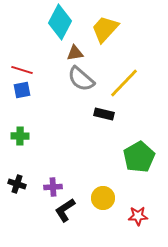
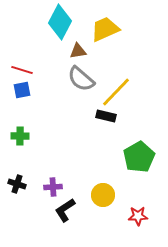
yellow trapezoid: rotated 24 degrees clockwise
brown triangle: moved 3 px right, 2 px up
yellow line: moved 8 px left, 9 px down
black rectangle: moved 2 px right, 2 px down
yellow circle: moved 3 px up
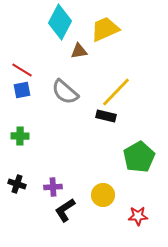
brown triangle: moved 1 px right
red line: rotated 15 degrees clockwise
gray semicircle: moved 16 px left, 13 px down
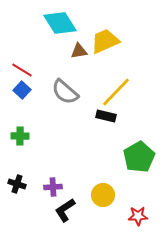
cyan diamond: moved 1 px down; rotated 60 degrees counterclockwise
yellow trapezoid: moved 12 px down
blue square: rotated 36 degrees counterclockwise
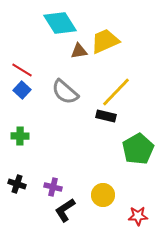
green pentagon: moved 1 px left, 8 px up
purple cross: rotated 18 degrees clockwise
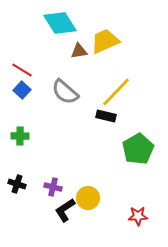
yellow circle: moved 15 px left, 3 px down
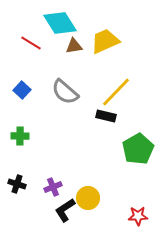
brown triangle: moved 5 px left, 5 px up
red line: moved 9 px right, 27 px up
purple cross: rotated 36 degrees counterclockwise
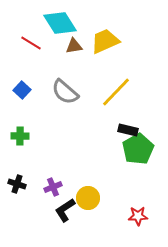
black rectangle: moved 22 px right, 14 px down
